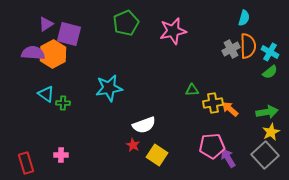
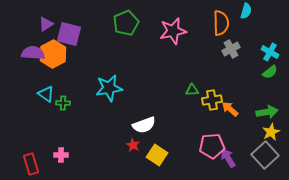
cyan semicircle: moved 2 px right, 7 px up
orange semicircle: moved 27 px left, 23 px up
yellow cross: moved 1 px left, 3 px up
red rectangle: moved 5 px right, 1 px down
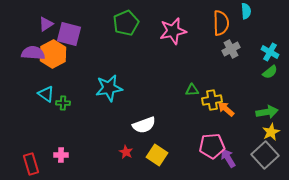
cyan semicircle: rotated 21 degrees counterclockwise
orange arrow: moved 4 px left
red star: moved 7 px left, 7 px down
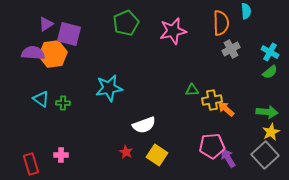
orange hexagon: rotated 20 degrees clockwise
cyan triangle: moved 5 px left, 5 px down
green arrow: rotated 15 degrees clockwise
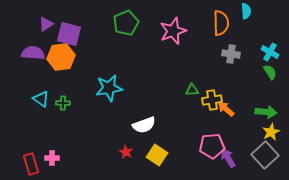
pink star: rotated 8 degrees counterclockwise
gray cross: moved 5 px down; rotated 36 degrees clockwise
orange hexagon: moved 8 px right, 3 px down
green semicircle: rotated 84 degrees counterclockwise
green arrow: moved 1 px left
pink cross: moved 9 px left, 3 px down
